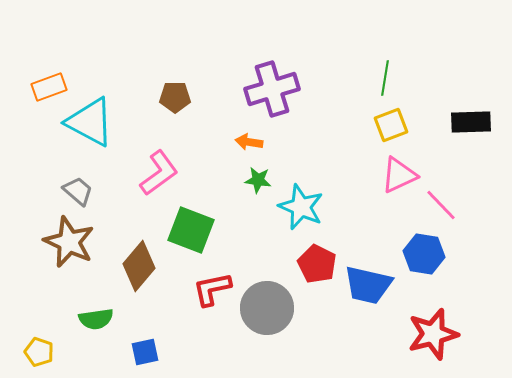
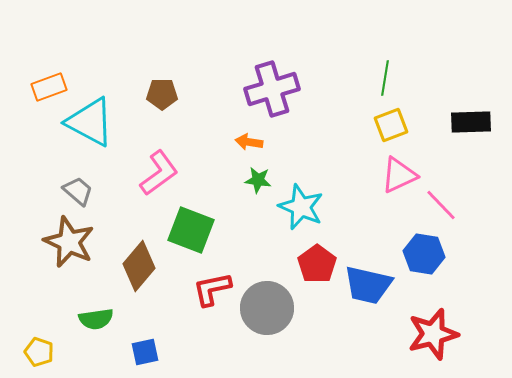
brown pentagon: moved 13 px left, 3 px up
red pentagon: rotated 9 degrees clockwise
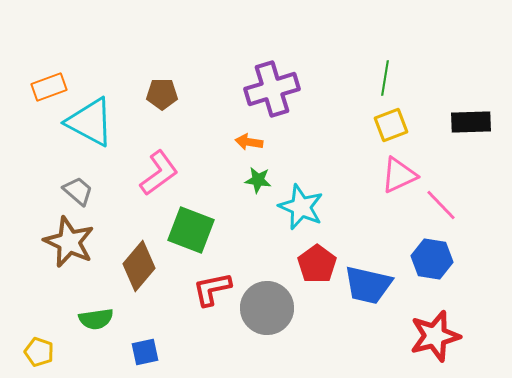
blue hexagon: moved 8 px right, 5 px down
red star: moved 2 px right, 2 px down
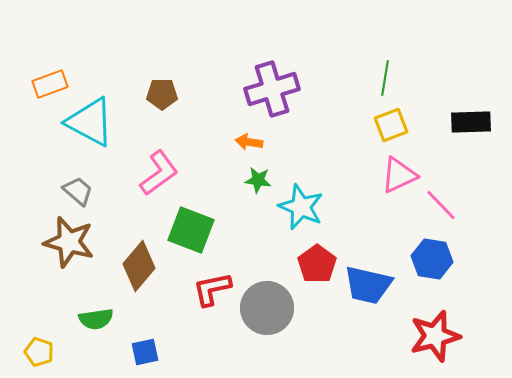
orange rectangle: moved 1 px right, 3 px up
brown star: rotated 9 degrees counterclockwise
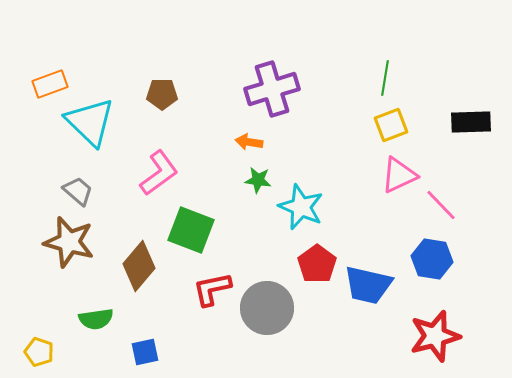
cyan triangle: rotated 16 degrees clockwise
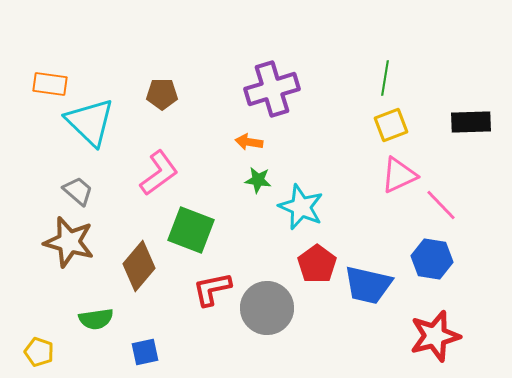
orange rectangle: rotated 28 degrees clockwise
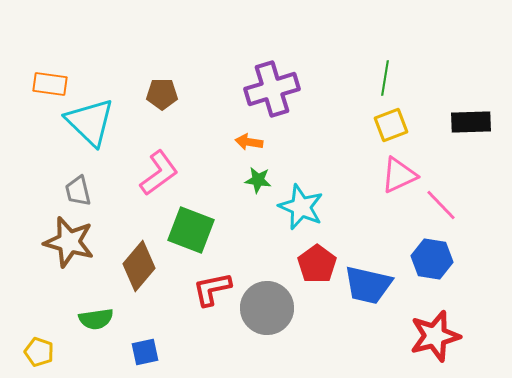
gray trapezoid: rotated 144 degrees counterclockwise
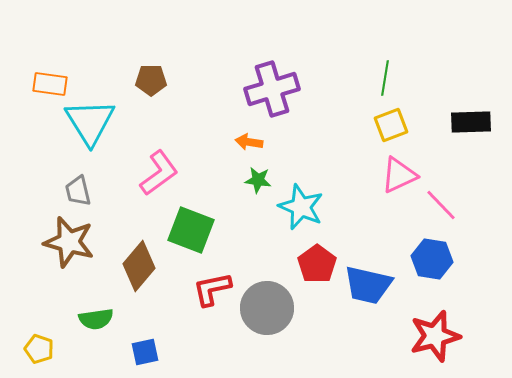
brown pentagon: moved 11 px left, 14 px up
cyan triangle: rotated 14 degrees clockwise
yellow pentagon: moved 3 px up
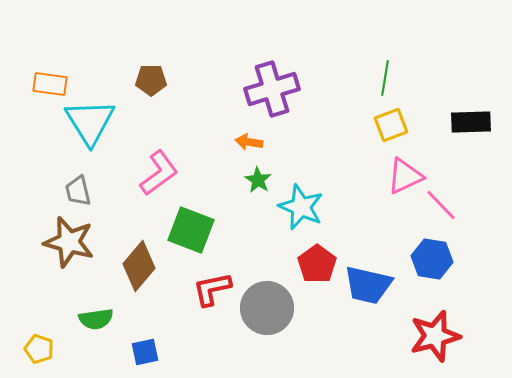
pink triangle: moved 6 px right, 1 px down
green star: rotated 24 degrees clockwise
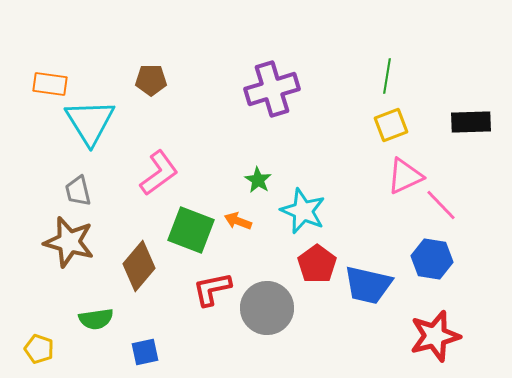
green line: moved 2 px right, 2 px up
orange arrow: moved 11 px left, 79 px down; rotated 12 degrees clockwise
cyan star: moved 2 px right, 4 px down
